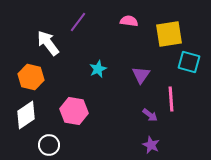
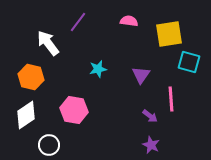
cyan star: rotated 12 degrees clockwise
pink hexagon: moved 1 px up
purple arrow: moved 1 px down
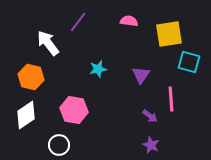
white circle: moved 10 px right
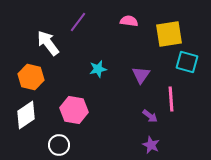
cyan square: moved 2 px left
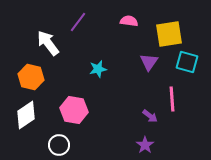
purple triangle: moved 8 px right, 13 px up
pink line: moved 1 px right
purple star: moved 6 px left; rotated 12 degrees clockwise
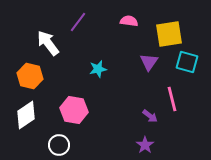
orange hexagon: moved 1 px left, 1 px up
pink line: rotated 10 degrees counterclockwise
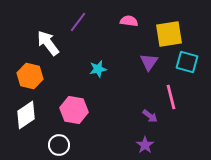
pink line: moved 1 px left, 2 px up
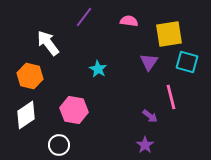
purple line: moved 6 px right, 5 px up
cyan star: rotated 30 degrees counterclockwise
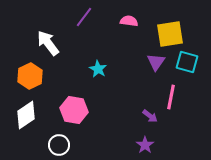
yellow square: moved 1 px right
purple triangle: moved 7 px right
orange hexagon: rotated 20 degrees clockwise
pink line: rotated 25 degrees clockwise
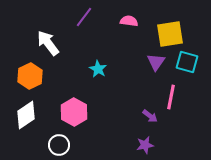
pink hexagon: moved 2 px down; rotated 20 degrees clockwise
purple star: rotated 24 degrees clockwise
